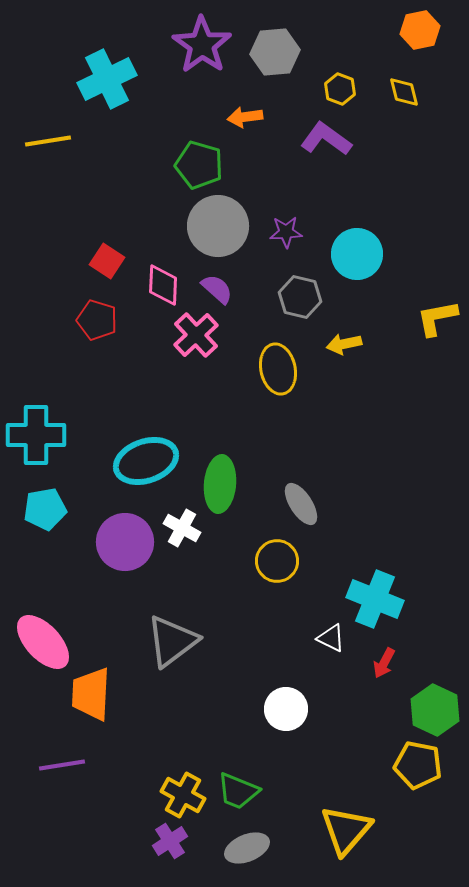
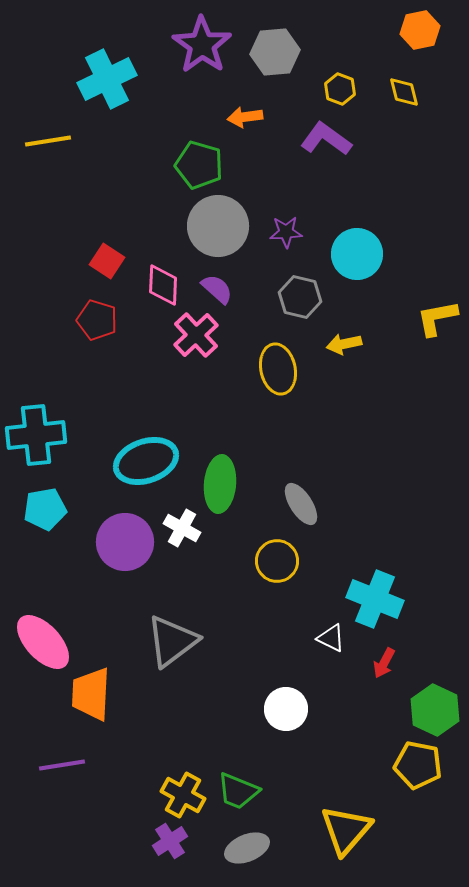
cyan cross at (36, 435): rotated 6 degrees counterclockwise
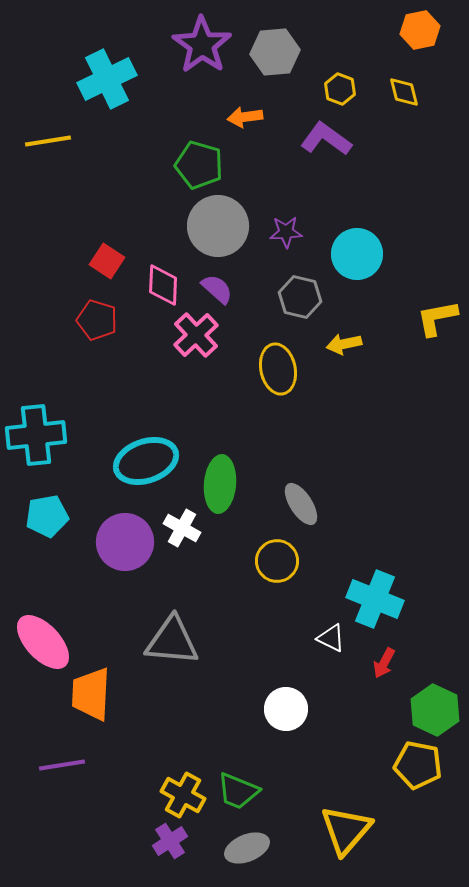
cyan pentagon at (45, 509): moved 2 px right, 7 px down
gray triangle at (172, 641): rotated 42 degrees clockwise
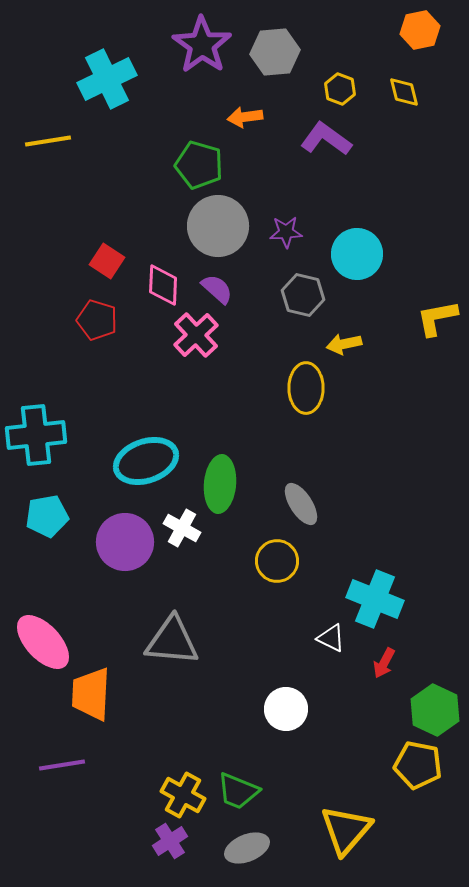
gray hexagon at (300, 297): moved 3 px right, 2 px up
yellow ellipse at (278, 369): moved 28 px right, 19 px down; rotated 12 degrees clockwise
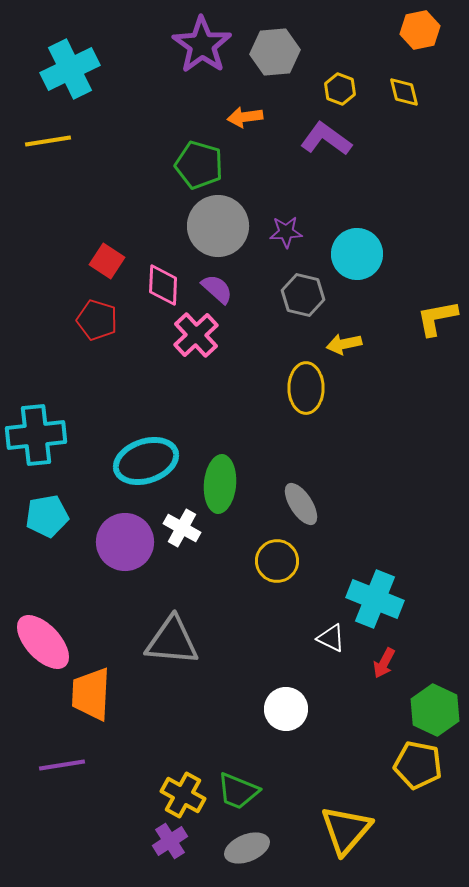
cyan cross at (107, 79): moved 37 px left, 10 px up
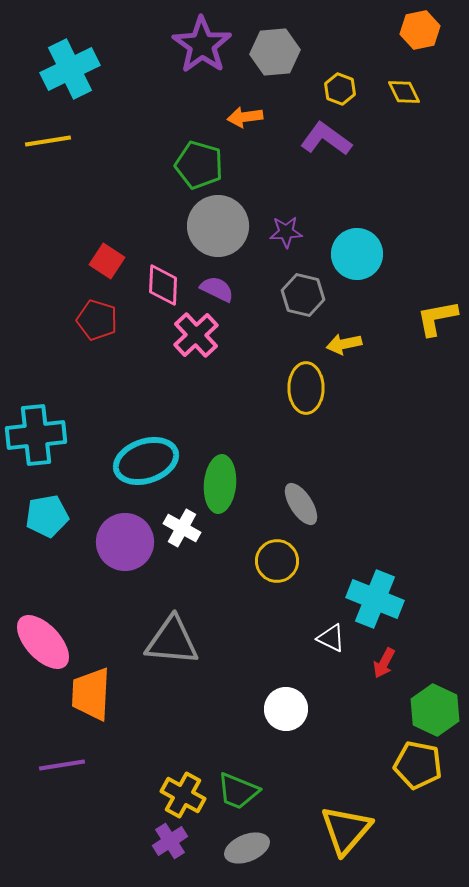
yellow diamond at (404, 92): rotated 12 degrees counterclockwise
purple semicircle at (217, 289): rotated 16 degrees counterclockwise
